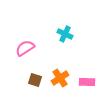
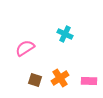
pink rectangle: moved 2 px right, 1 px up
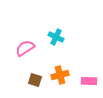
cyan cross: moved 9 px left, 3 px down
orange cross: moved 3 px up; rotated 18 degrees clockwise
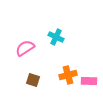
orange cross: moved 8 px right
brown square: moved 2 px left
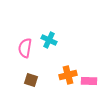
cyan cross: moved 7 px left, 3 px down
pink semicircle: rotated 48 degrees counterclockwise
brown square: moved 2 px left
